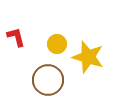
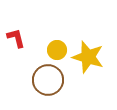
red L-shape: moved 1 px down
yellow circle: moved 6 px down
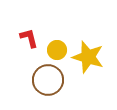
red L-shape: moved 13 px right
